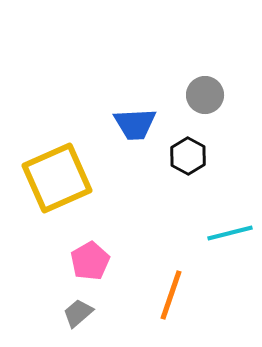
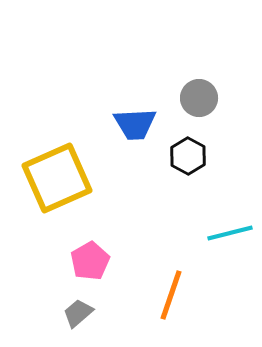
gray circle: moved 6 px left, 3 px down
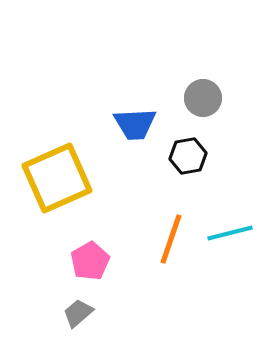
gray circle: moved 4 px right
black hexagon: rotated 21 degrees clockwise
orange line: moved 56 px up
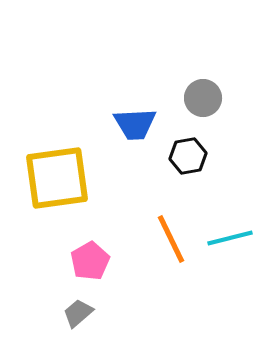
yellow square: rotated 16 degrees clockwise
cyan line: moved 5 px down
orange line: rotated 45 degrees counterclockwise
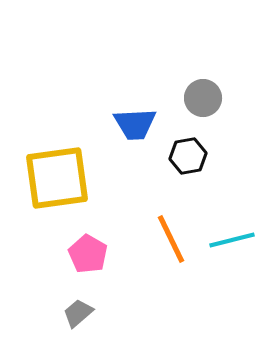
cyan line: moved 2 px right, 2 px down
pink pentagon: moved 2 px left, 7 px up; rotated 12 degrees counterclockwise
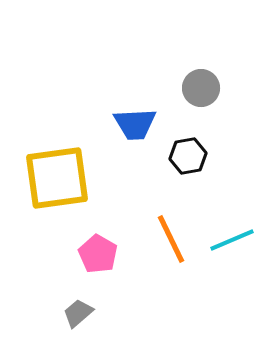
gray circle: moved 2 px left, 10 px up
cyan line: rotated 9 degrees counterclockwise
pink pentagon: moved 10 px right
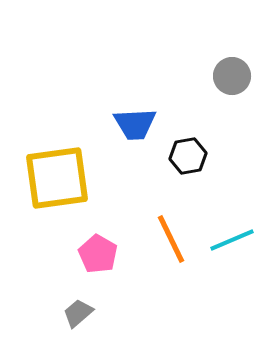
gray circle: moved 31 px right, 12 px up
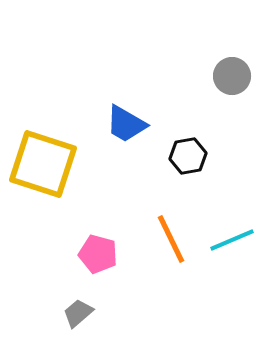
blue trapezoid: moved 9 px left; rotated 33 degrees clockwise
yellow square: moved 14 px left, 14 px up; rotated 26 degrees clockwise
pink pentagon: rotated 15 degrees counterclockwise
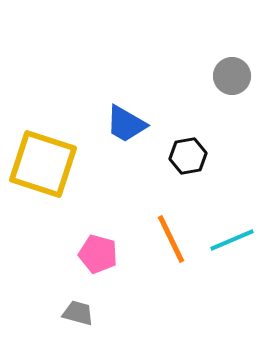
gray trapezoid: rotated 56 degrees clockwise
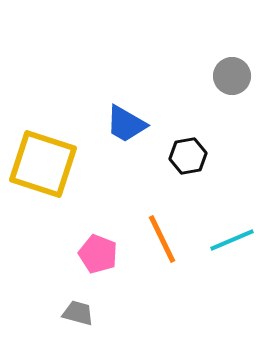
orange line: moved 9 px left
pink pentagon: rotated 6 degrees clockwise
